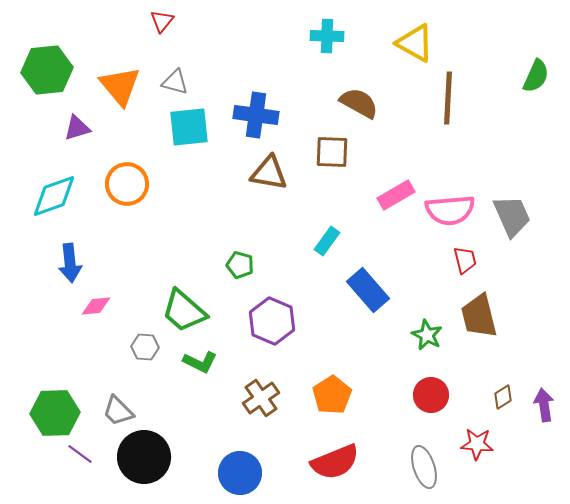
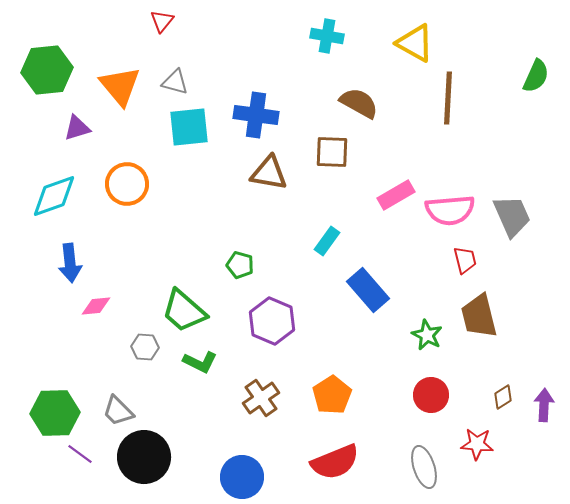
cyan cross at (327, 36): rotated 8 degrees clockwise
purple arrow at (544, 405): rotated 12 degrees clockwise
blue circle at (240, 473): moved 2 px right, 4 px down
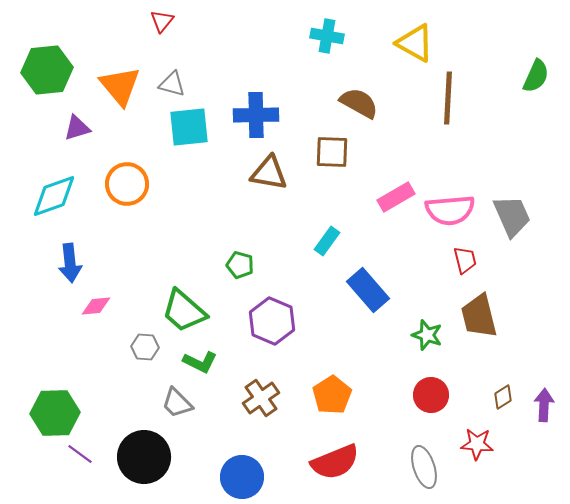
gray triangle at (175, 82): moved 3 px left, 2 px down
blue cross at (256, 115): rotated 9 degrees counterclockwise
pink rectangle at (396, 195): moved 2 px down
green star at (427, 335): rotated 8 degrees counterclockwise
gray trapezoid at (118, 411): moved 59 px right, 8 px up
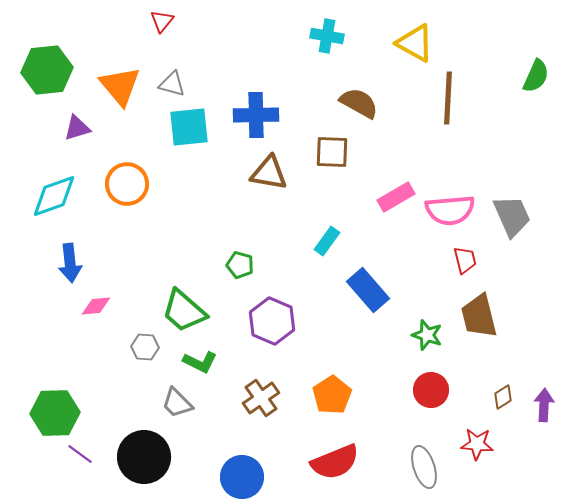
red circle at (431, 395): moved 5 px up
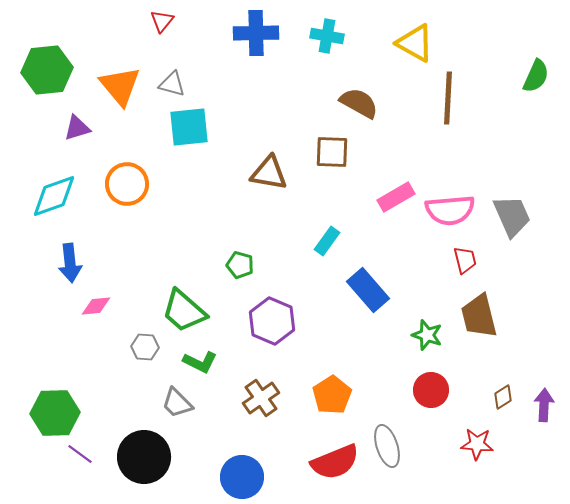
blue cross at (256, 115): moved 82 px up
gray ellipse at (424, 467): moved 37 px left, 21 px up
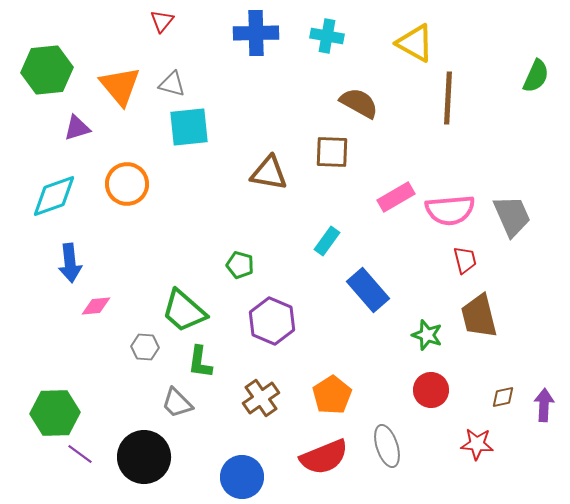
green L-shape at (200, 362): rotated 72 degrees clockwise
brown diamond at (503, 397): rotated 20 degrees clockwise
red semicircle at (335, 462): moved 11 px left, 5 px up
